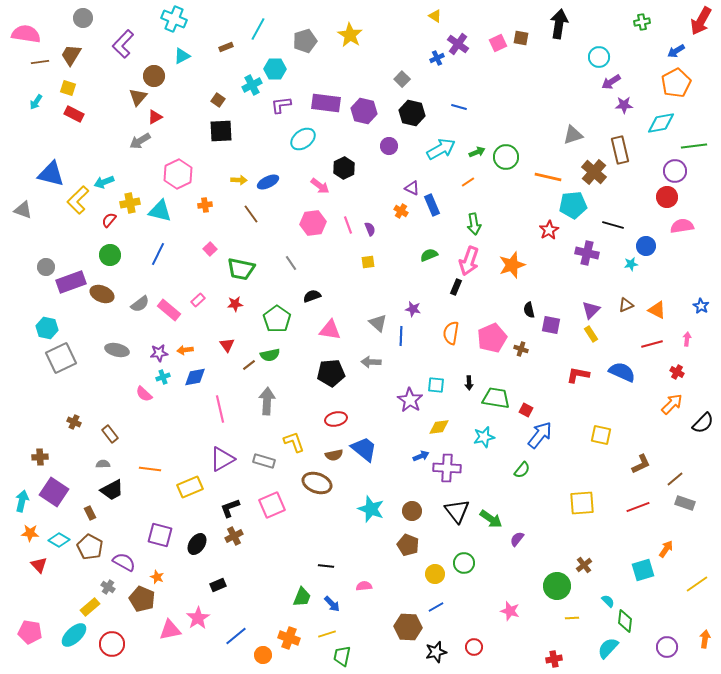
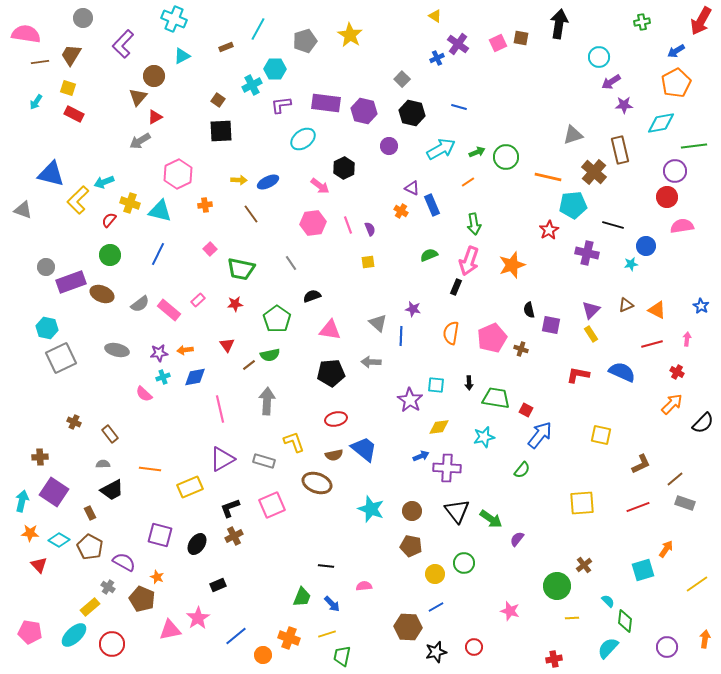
yellow cross at (130, 203): rotated 30 degrees clockwise
brown pentagon at (408, 545): moved 3 px right, 1 px down; rotated 10 degrees counterclockwise
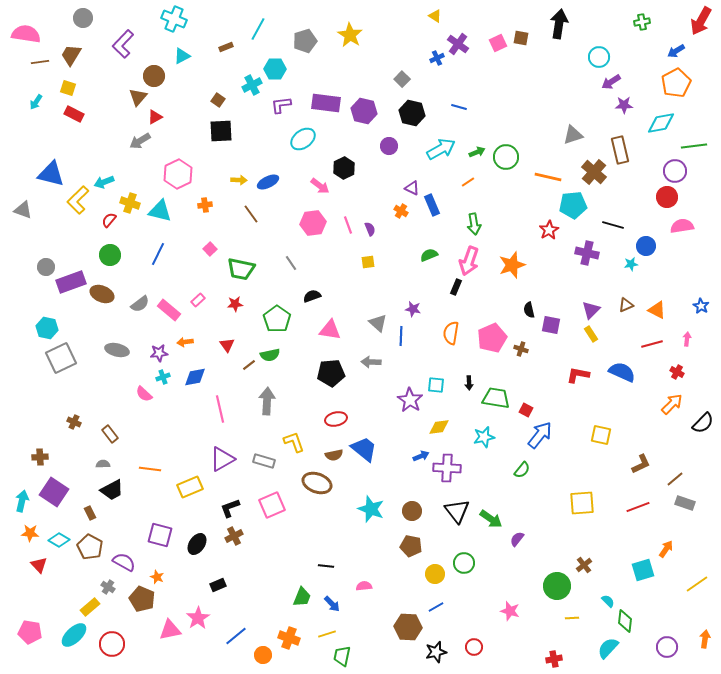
orange arrow at (185, 350): moved 8 px up
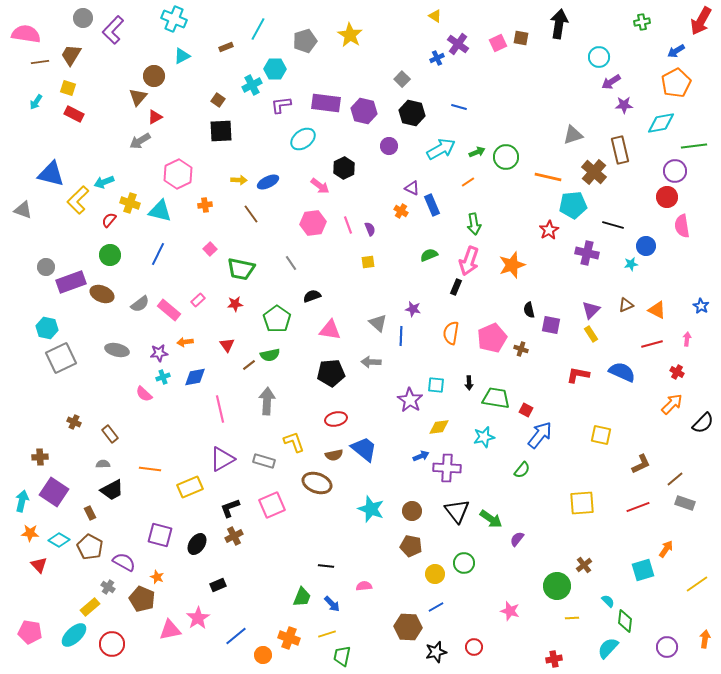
purple L-shape at (123, 44): moved 10 px left, 14 px up
pink semicircle at (682, 226): rotated 90 degrees counterclockwise
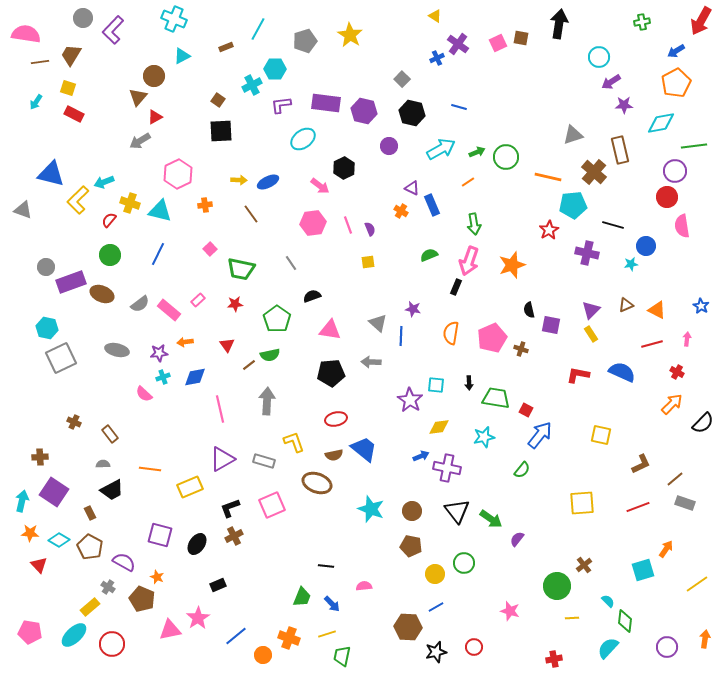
purple cross at (447, 468): rotated 8 degrees clockwise
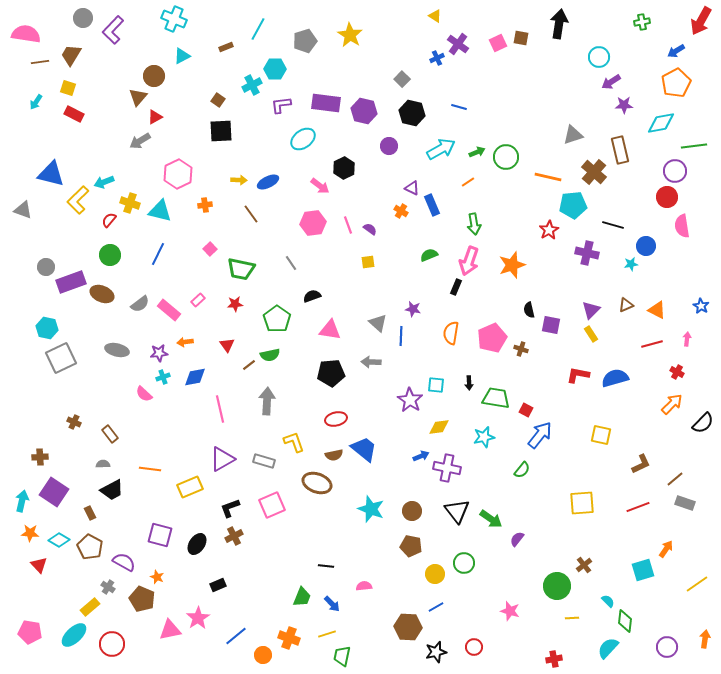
purple semicircle at (370, 229): rotated 32 degrees counterclockwise
blue semicircle at (622, 372): moved 7 px left, 6 px down; rotated 40 degrees counterclockwise
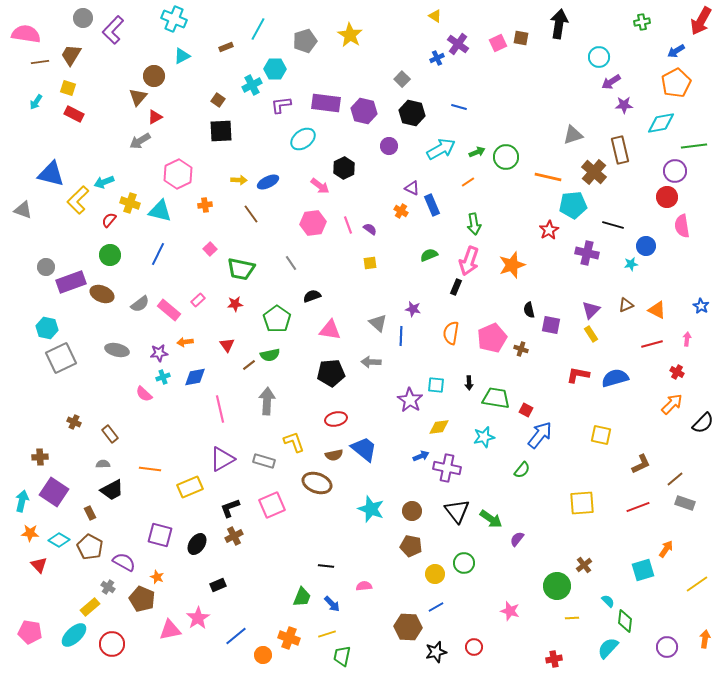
yellow square at (368, 262): moved 2 px right, 1 px down
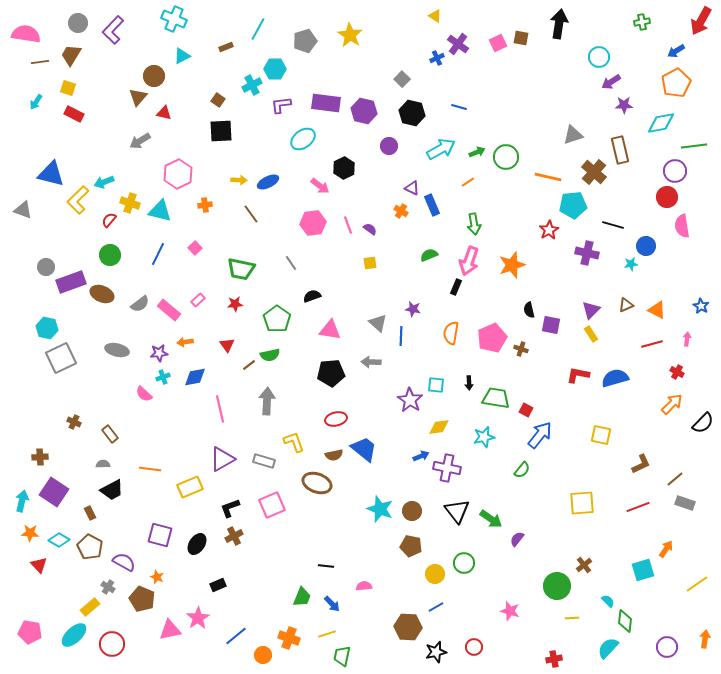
gray circle at (83, 18): moved 5 px left, 5 px down
red triangle at (155, 117): moved 9 px right, 4 px up; rotated 42 degrees clockwise
pink square at (210, 249): moved 15 px left, 1 px up
cyan star at (371, 509): moved 9 px right
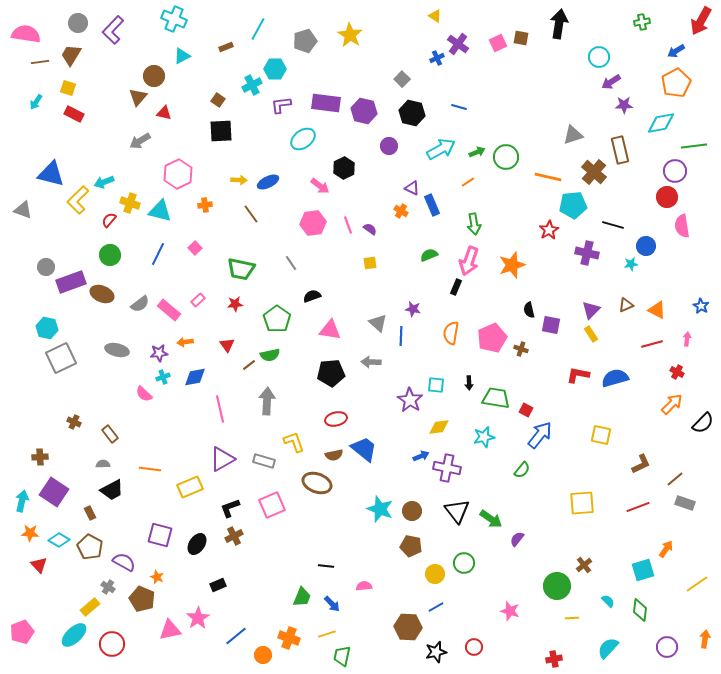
green diamond at (625, 621): moved 15 px right, 11 px up
pink pentagon at (30, 632): moved 8 px left; rotated 30 degrees counterclockwise
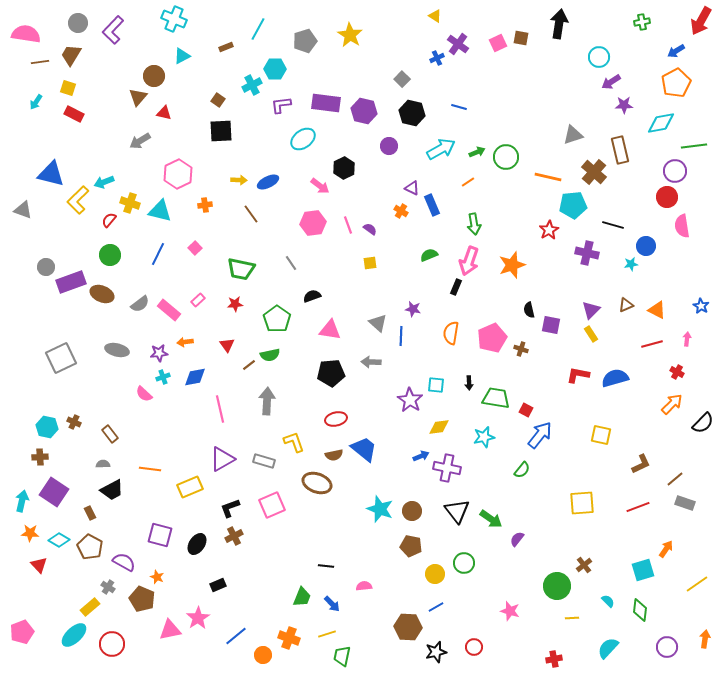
cyan hexagon at (47, 328): moved 99 px down
